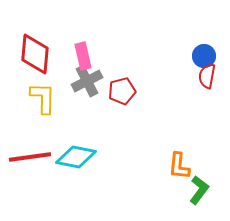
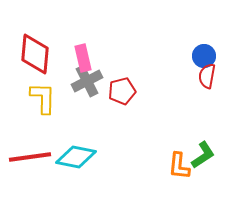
pink rectangle: moved 2 px down
green L-shape: moved 4 px right, 35 px up; rotated 20 degrees clockwise
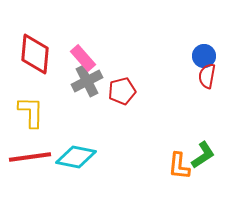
pink rectangle: rotated 28 degrees counterclockwise
yellow L-shape: moved 12 px left, 14 px down
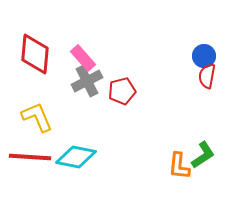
yellow L-shape: moved 6 px right, 5 px down; rotated 24 degrees counterclockwise
red line: rotated 12 degrees clockwise
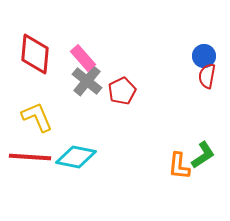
gray cross: rotated 24 degrees counterclockwise
red pentagon: rotated 12 degrees counterclockwise
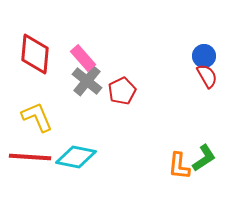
red semicircle: rotated 140 degrees clockwise
green L-shape: moved 1 px right, 3 px down
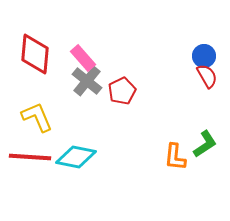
green L-shape: moved 1 px right, 14 px up
orange L-shape: moved 4 px left, 9 px up
